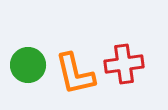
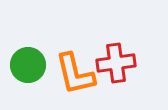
red cross: moved 8 px left, 1 px up
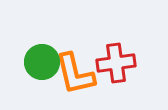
green circle: moved 14 px right, 3 px up
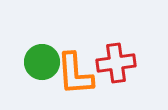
orange L-shape: rotated 9 degrees clockwise
